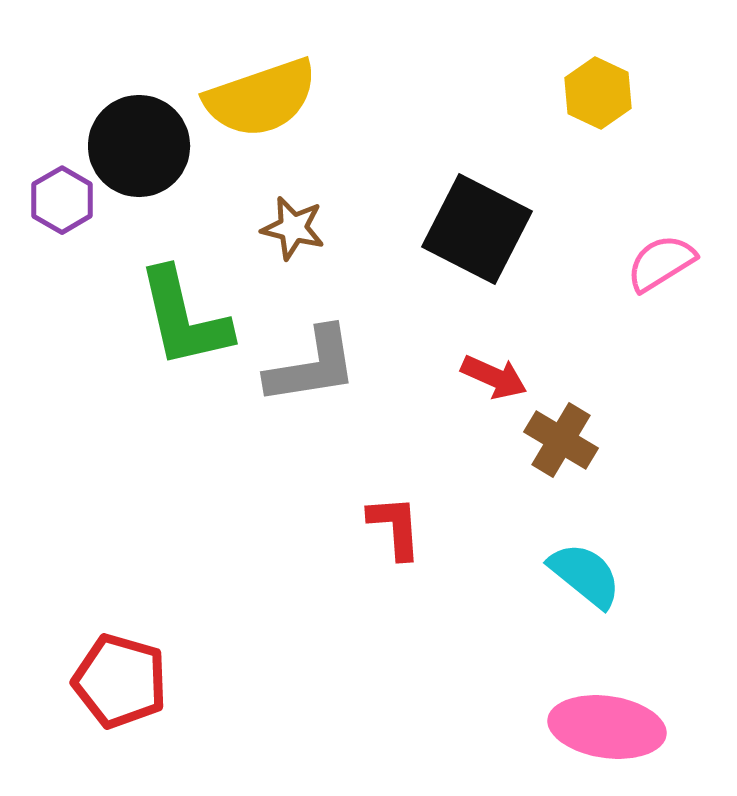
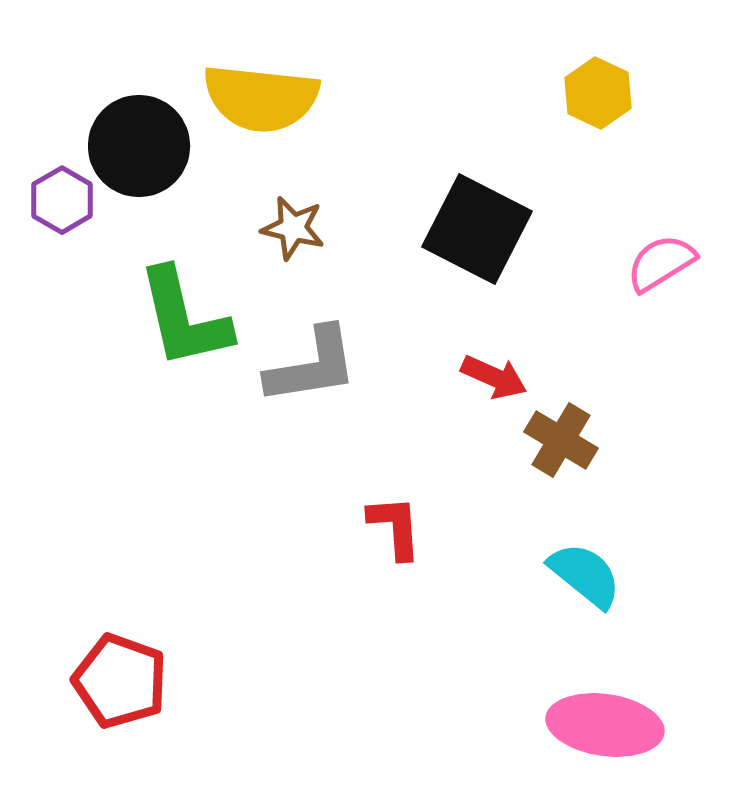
yellow semicircle: rotated 25 degrees clockwise
red pentagon: rotated 4 degrees clockwise
pink ellipse: moved 2 px left, 2 px up
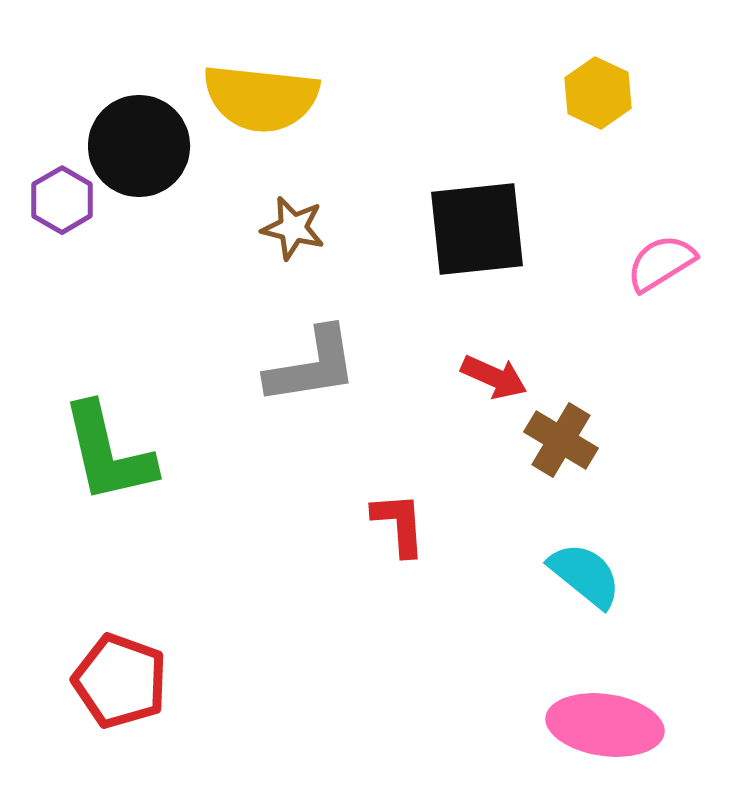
black square: rotated 33 degrees counterclockwise
green L-shape: moved 76 px left, 135 px down
red L-shape: moved 4 px right, 3 px up
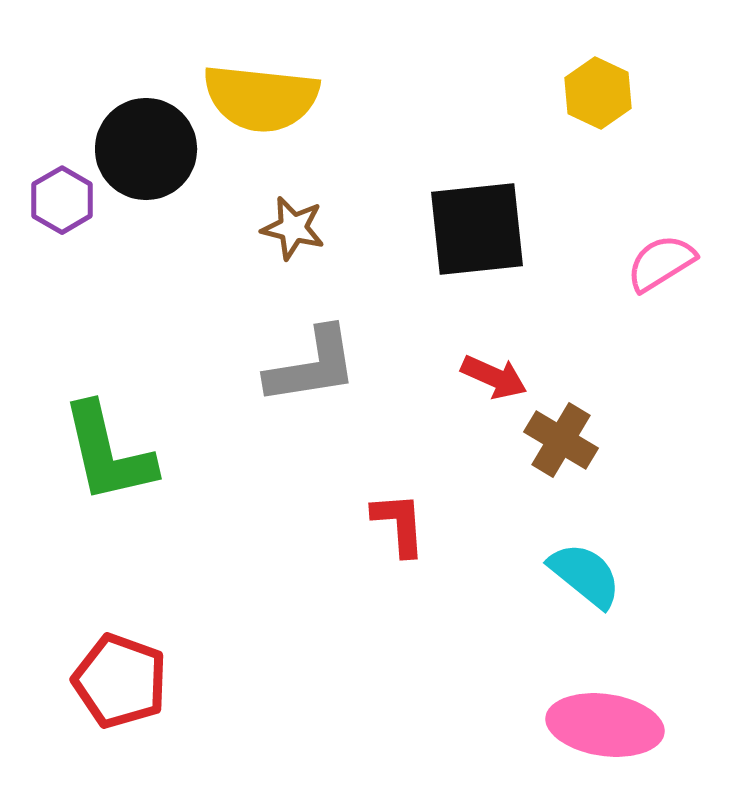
black circle: moved 7 px right, 3 px down
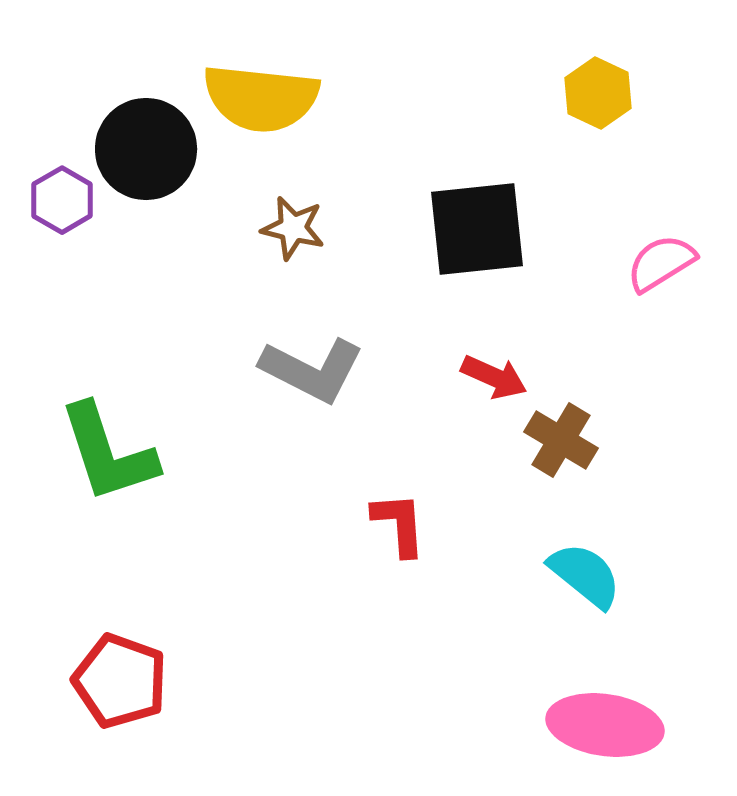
gray L-shape: moved 4 px down; rotated 36 degrees clockwise
green L-shape: rotated 5 degrees counterclockwise
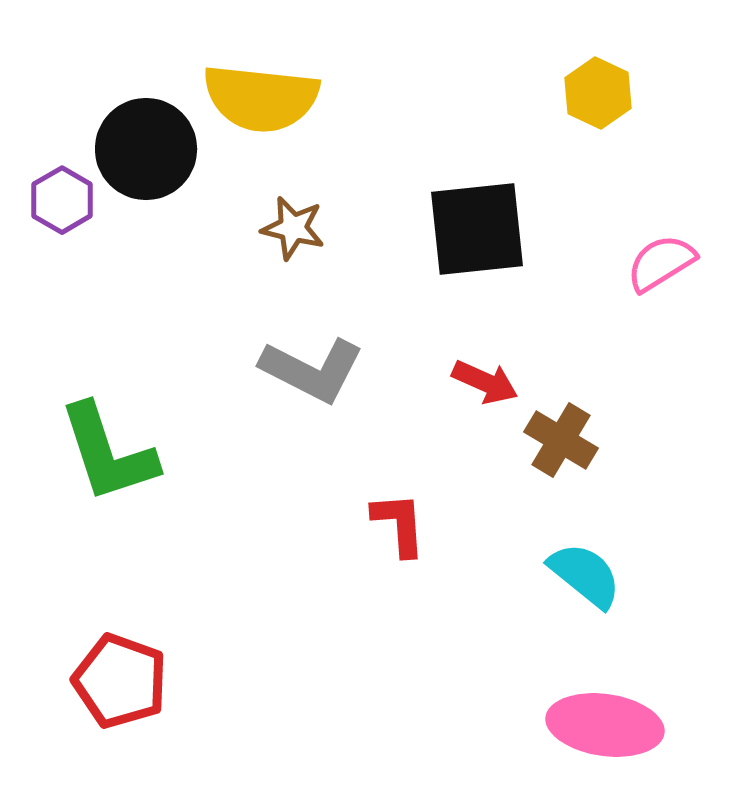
red arrow: moved 9 px left, 5 px down
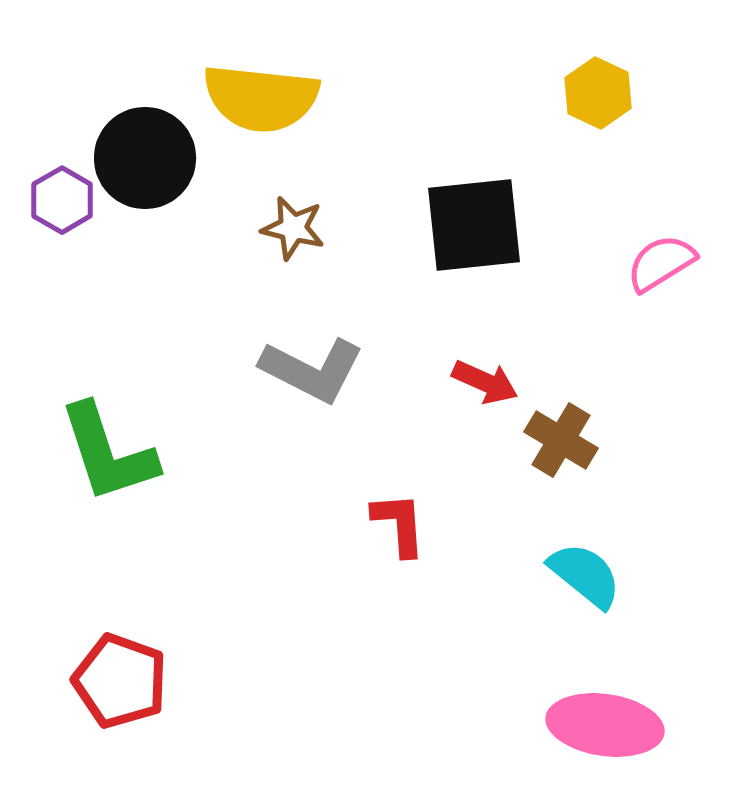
black circle: moved 1 px left, 9 px down
black square: moved 3 px left, 4 px up
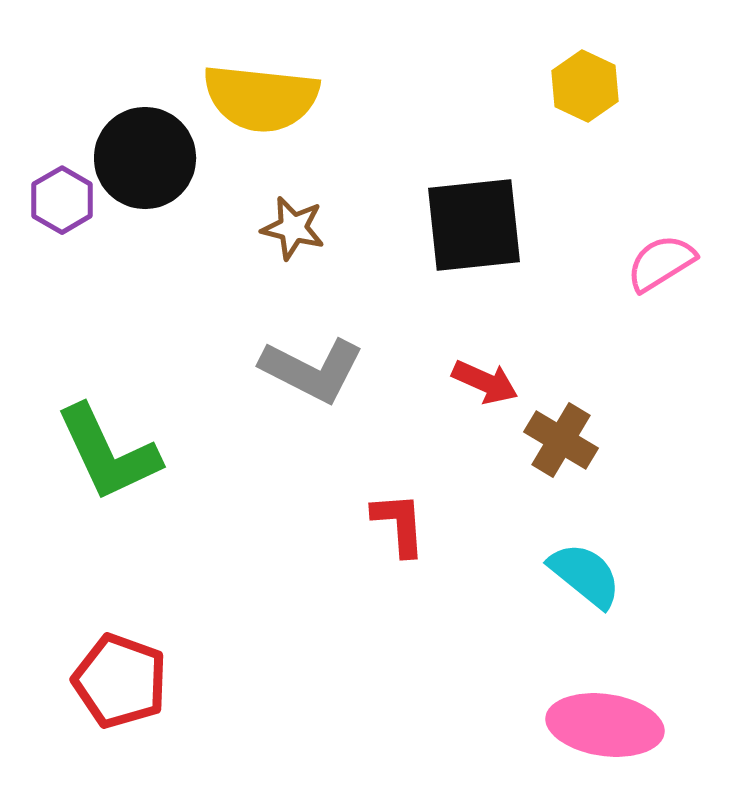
yellow hexagon: moved 13 px left, 7 px up
green L-shape: rotated 7 degrees counterclockwise
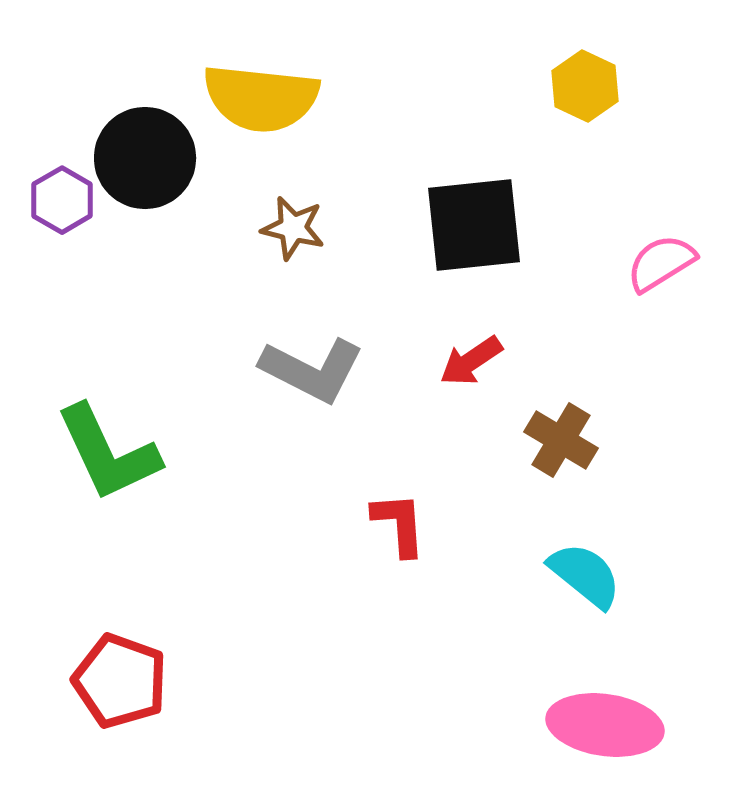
red arrow: moved 14 px left, 21 px up; rotated 122 degrees clockwise
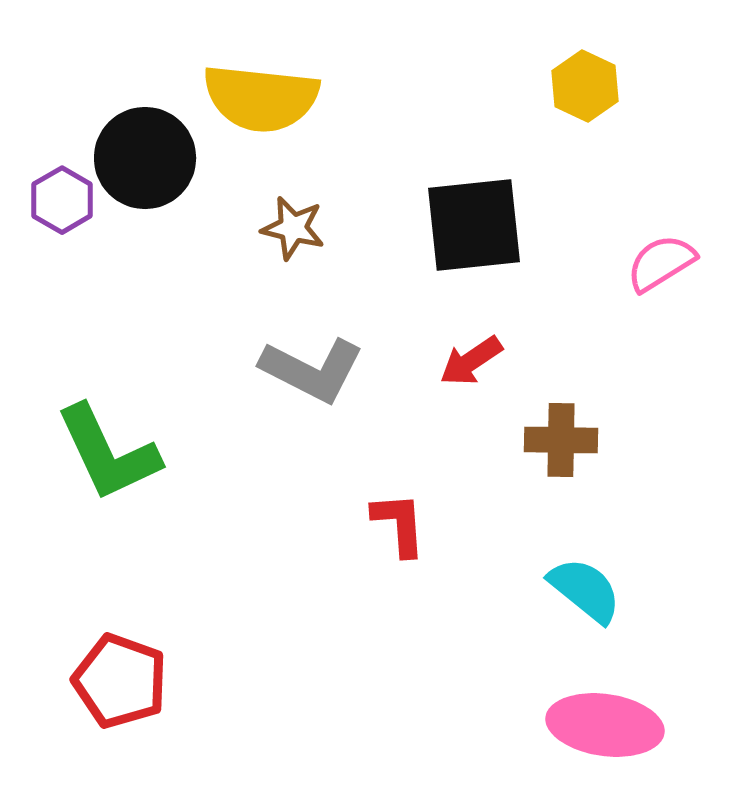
brown cross: rotated 30 degrees counterclockwise
cyan semicircle: moved 15 px down
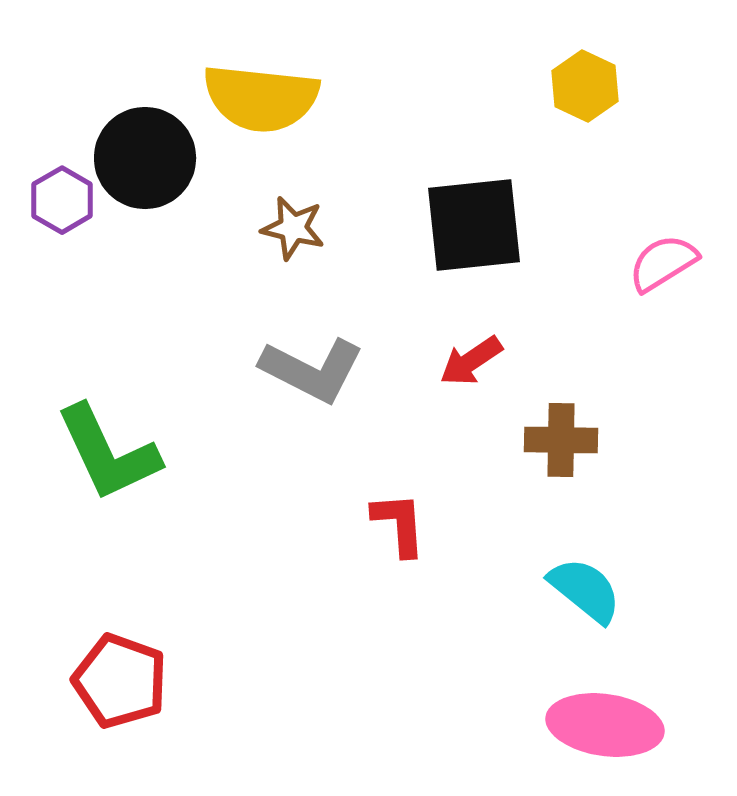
pink semicircle: moved 2 px right
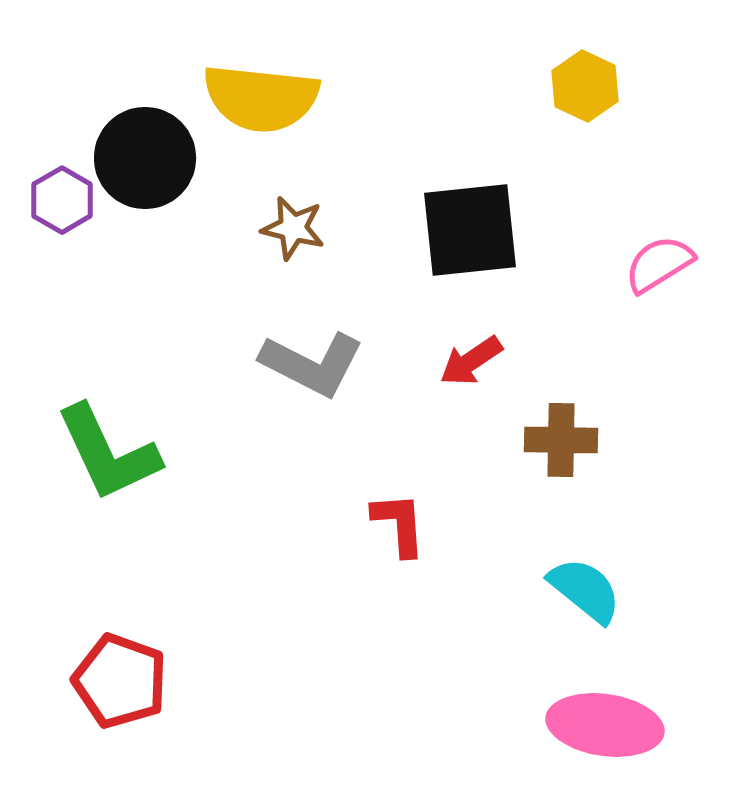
black square: moved 4 px left, 5 px down
pink semicircle: moved 4 px left, 1 px down
gray L-shape: moved 6 px up
